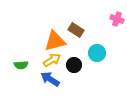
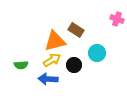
blue arrow: moved 2 px left; rotated 30 degrees counterclockwise
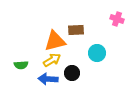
brown rectangle: rotated 35 degrees counterclockwise
black circle: moved 2 px left, 8 px down
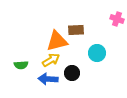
orange triangle: moved 2 px right
yellow arrow: moved 1 px left
